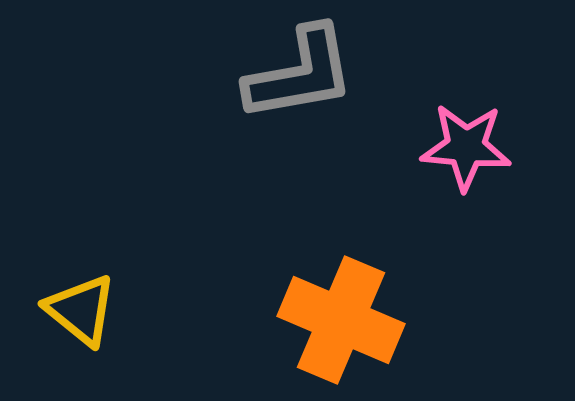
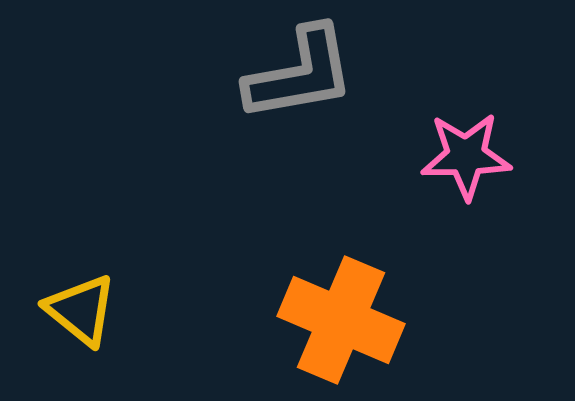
pink star: moved 9 px down; rotated 6 degrees counterclockwise
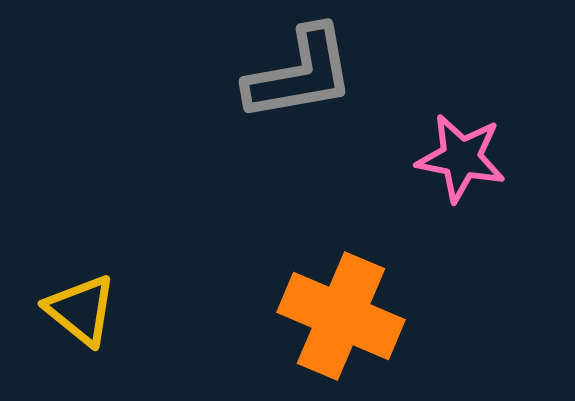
pink star: moved 5 px left, 2 px down; rotated 12 degrees clockwise
orange cross: moved 4 px up
